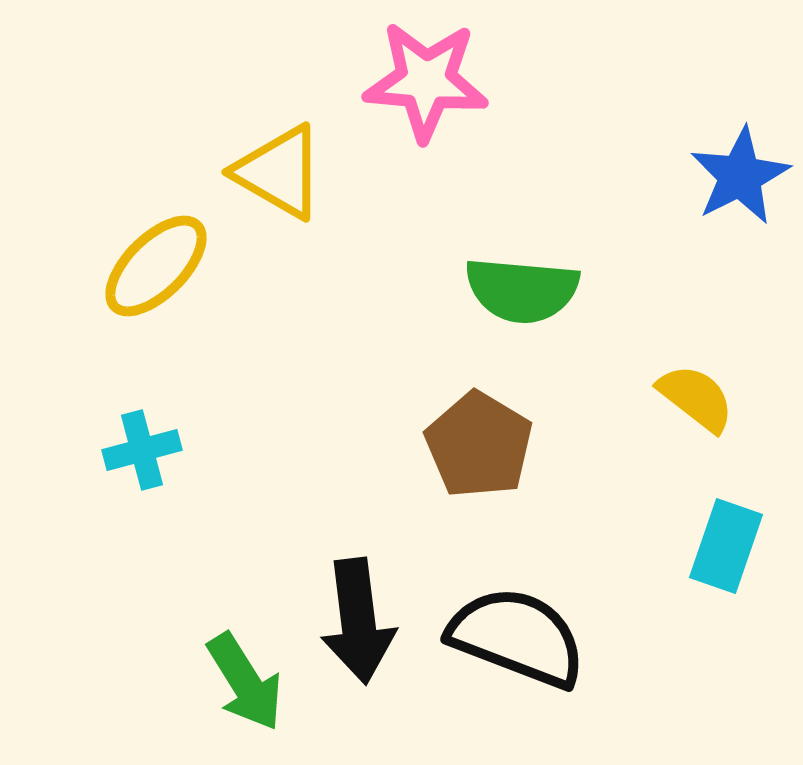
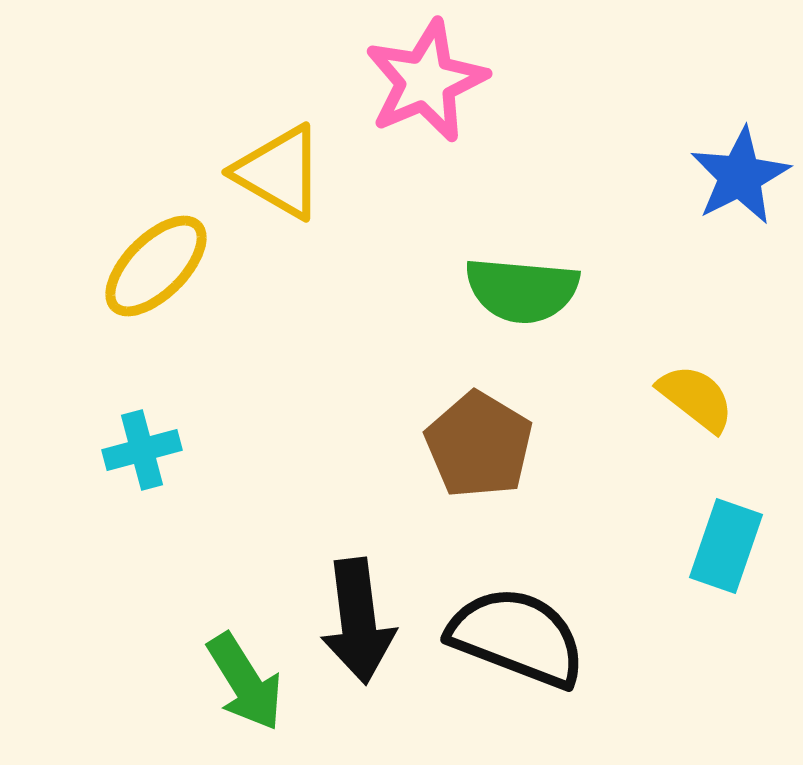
pink star: rotated 28 degrees counterclockwise
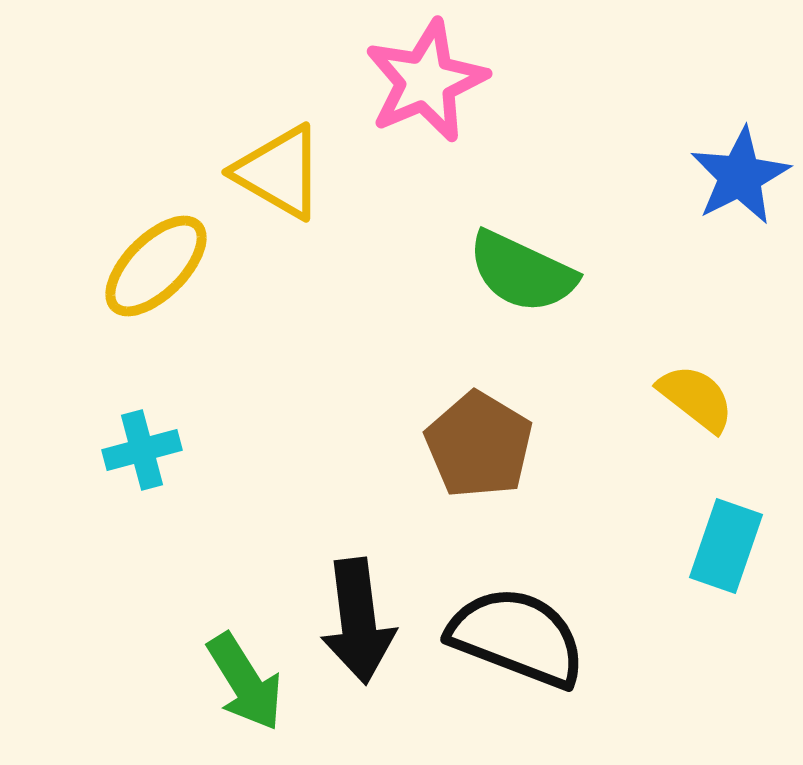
green semicircle: moved 18 px up; rotated 20 degrees clockwise
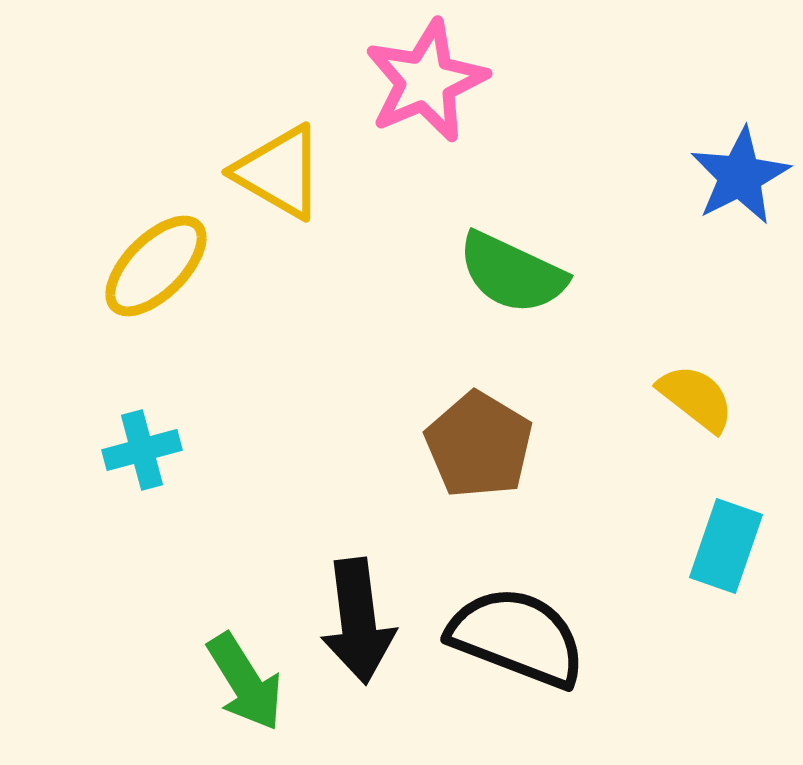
green semicircle: moved 10 px left, 1 px down
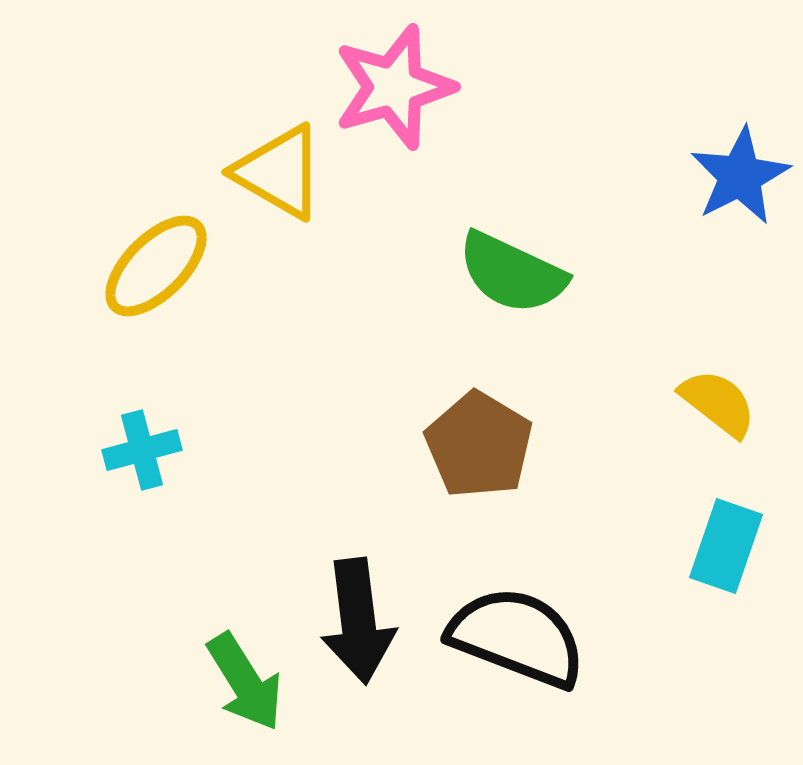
pink star: moved 32 px left, 6 px down; rotated 7 degrees clockwise
yellow semicircle: moved 22 px right, 5 px down
